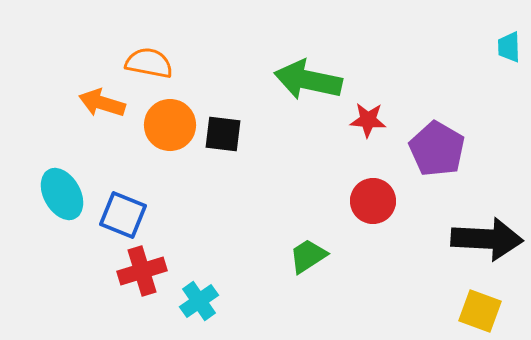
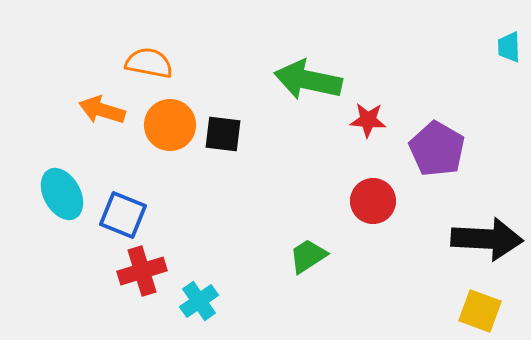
orange arrow: moved 7 px down
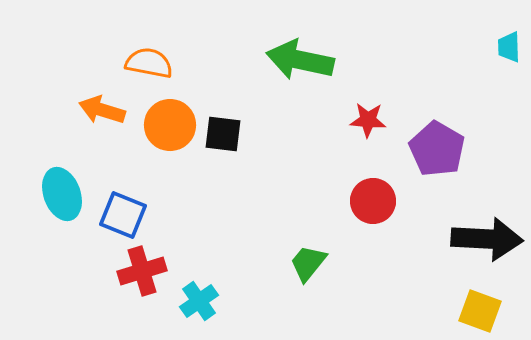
green arrow: moved 8 px left, 20 px up
cyan ellipse: rotated 9 degrees clockwise
green trapezoid: moved 7 px down; rotated 18 degrees counterclockwise
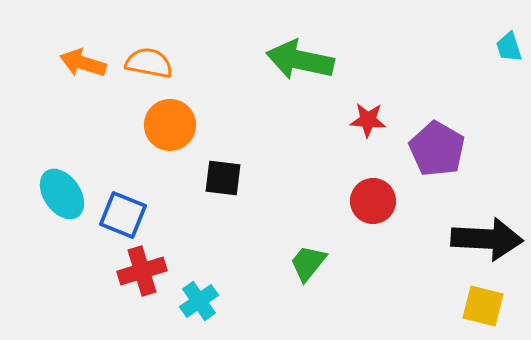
cyan trapezoid: rotated 16 degrees counterclockwise
orange arrow: moved 19 px left, 47 px up
black square: moved 44 px down
cyan ellipse: rotated 15 degrees counterclockwise
yellow square: moved 3 px right, 5 px up; rotated 6 degrees counterclockwise
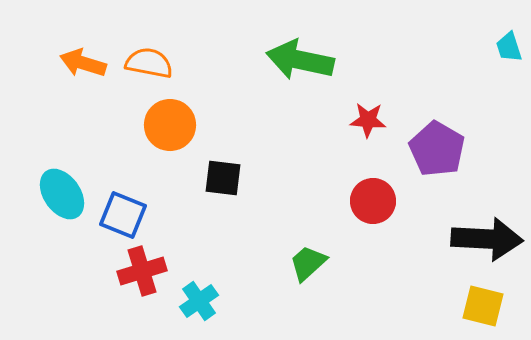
green trapezoid: rotated 9 degrees clockwise
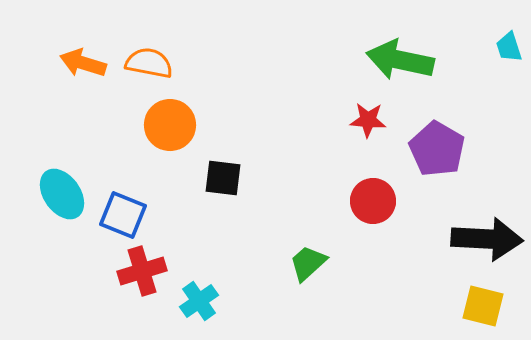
green arrow: moved 100 px right
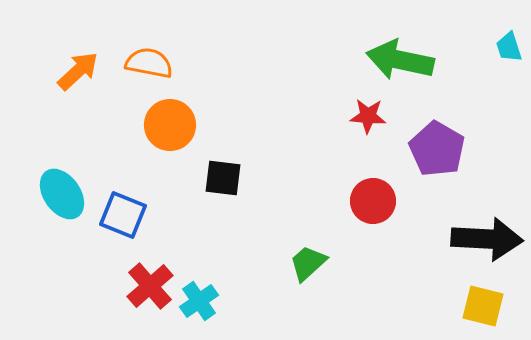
orange arrow: moved 5 px left, 8 px down; rotated 120 degrees clockwise
red star: moved 4 px up
red cross: moved 8 px right, 15 px down; rotated 24 degrees counterclockwise
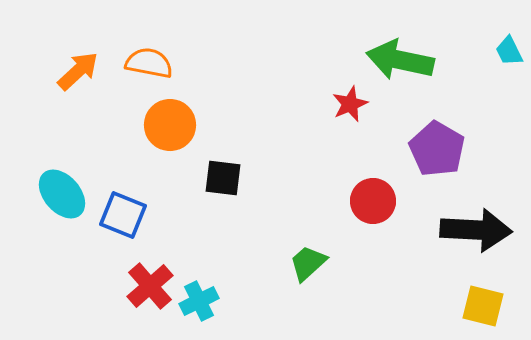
cyan trapezoid: moved 4 px down; rotated 8 degrees counterclockwise
red star: moved 18 px left, 12 px up; rotated 27 degrees counterclockwise
cyan ellipse: rotated 6 degrees counterclockwise
black arrow: moved 11 px left, 9 px up
cyan cross: rotated 9 degrees clockwise
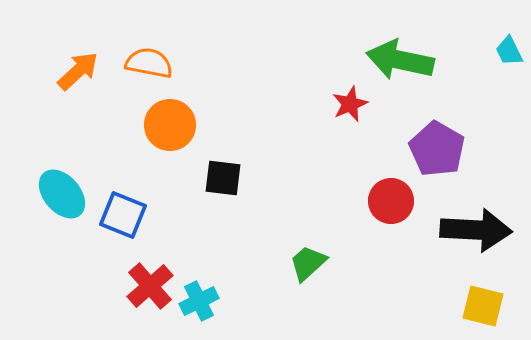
red circle: moved 18 px right
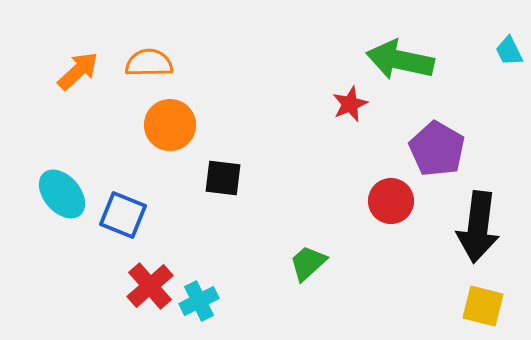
orange semicircle: rotated 12 degrees counterclockwise
black arrow: moved 2 px right, 3 px up; rotated 94 degrees clockwise
